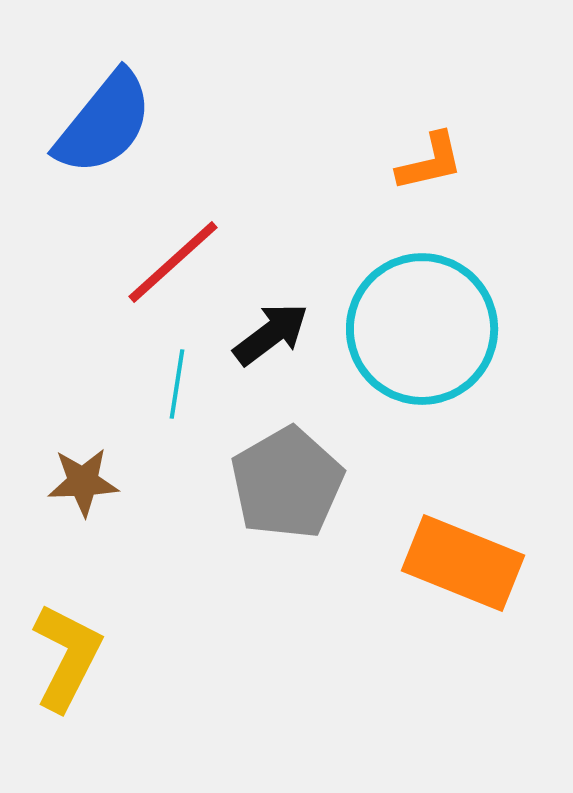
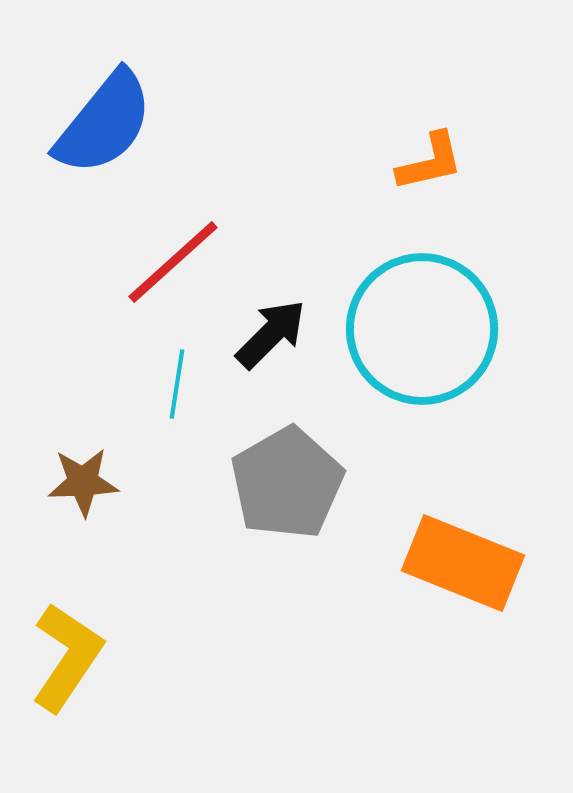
black arrow: rotated 8 degrees counterclockwise
yellow L-shape: rotated 7 degrees clockwise
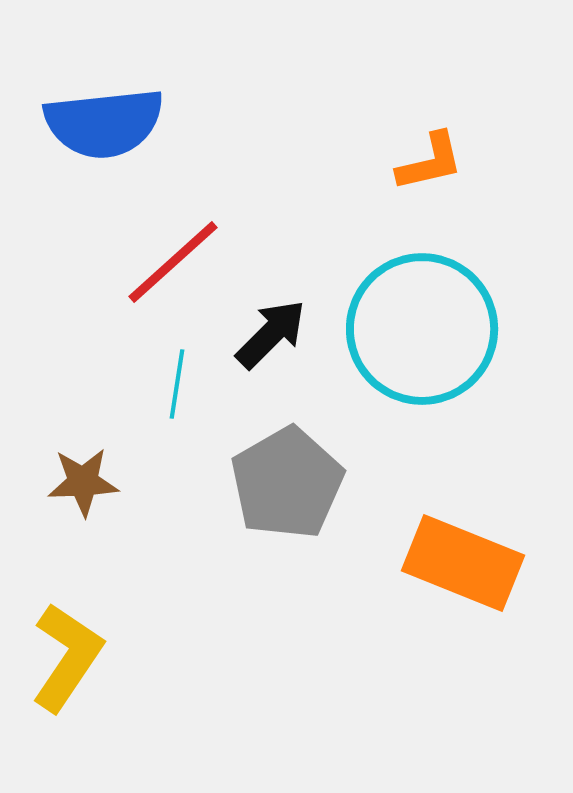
blue semicircle: rotated 45 degrees clockwise
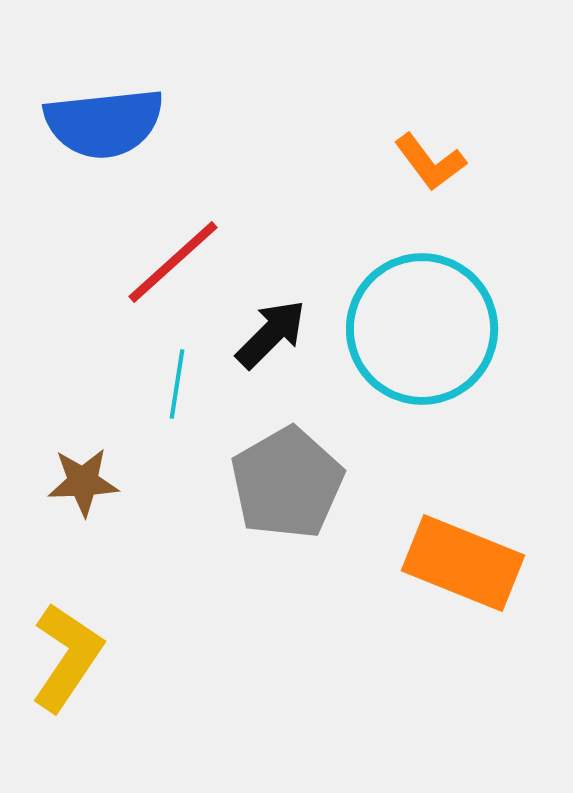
orange L-shape: rotated 66 degrees clockwise
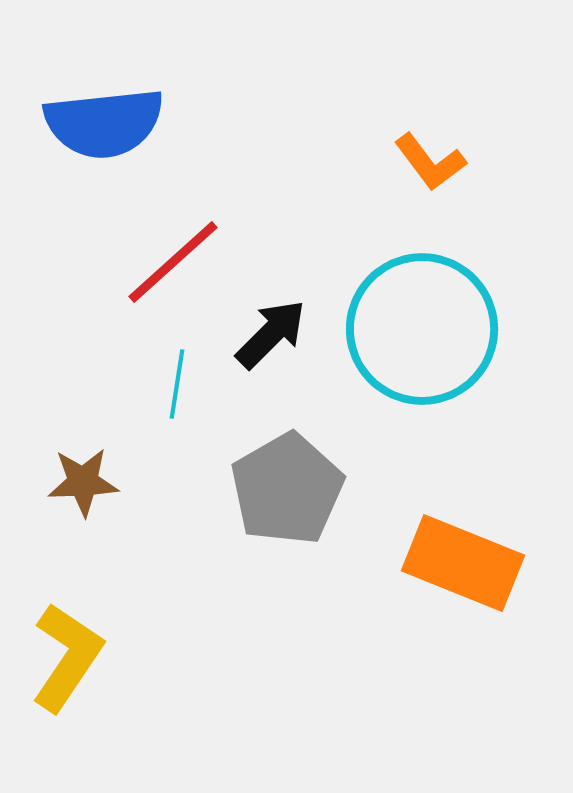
gray pentagon: moved 6 px down
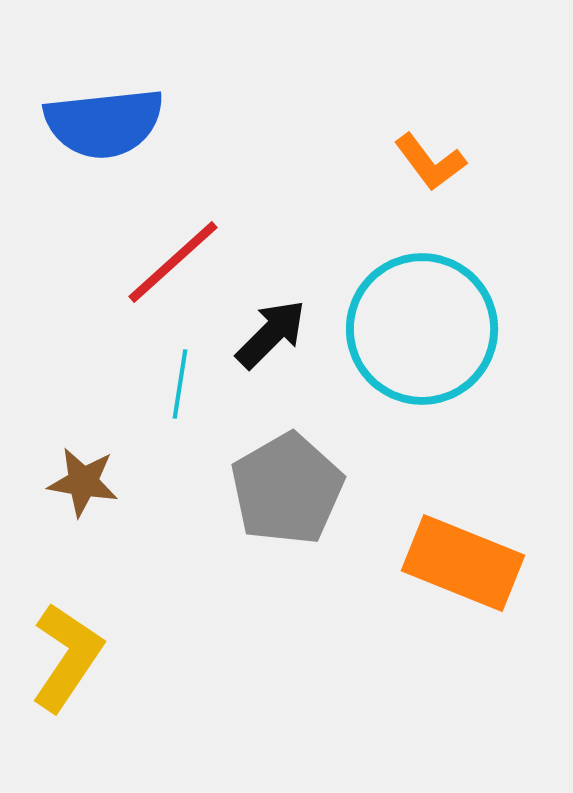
cyan line: moved 3 px right
brown star: rotated 12 degrees clockwise
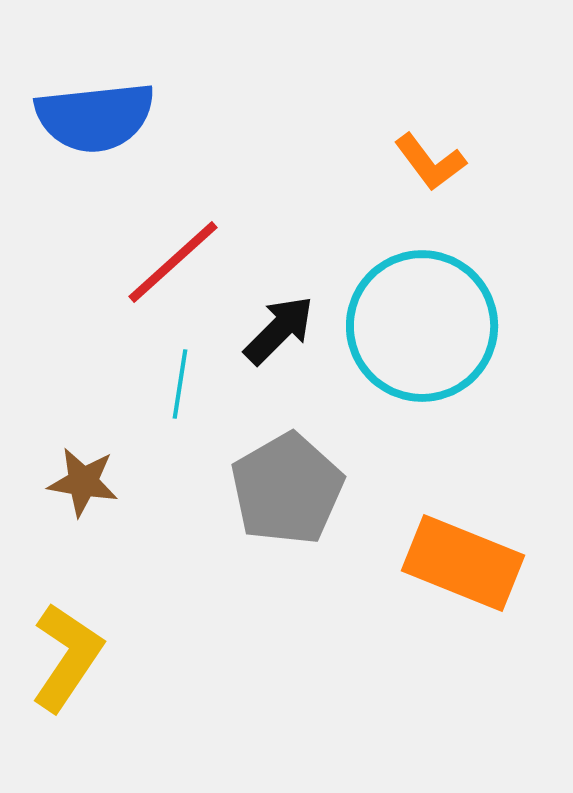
blue semicircle: moved 9 px left, 6 px up
cyan circle: moved 3 px up
black arrow: moved 8 px right, 4 px up
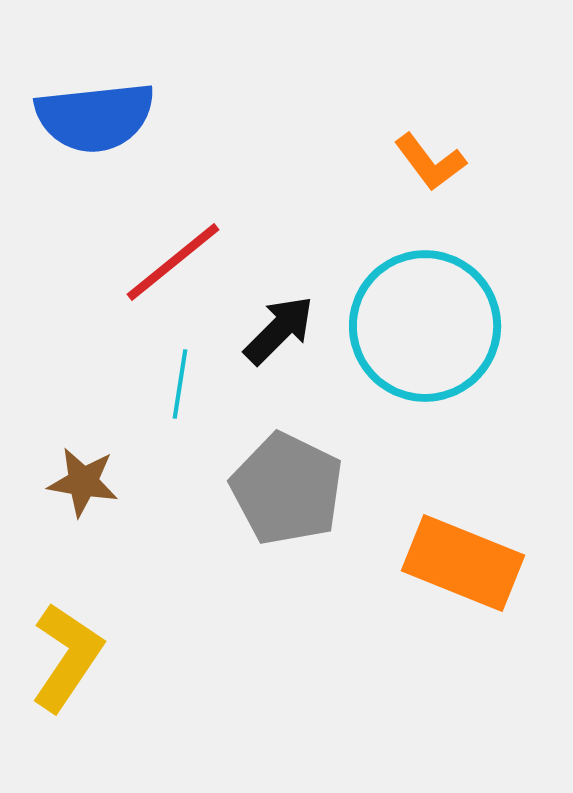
red line: rotated 3 degrees clockwise
cyan circle: moved 3 px right
gray pentagon: rotated 16 degrees counterclockwise
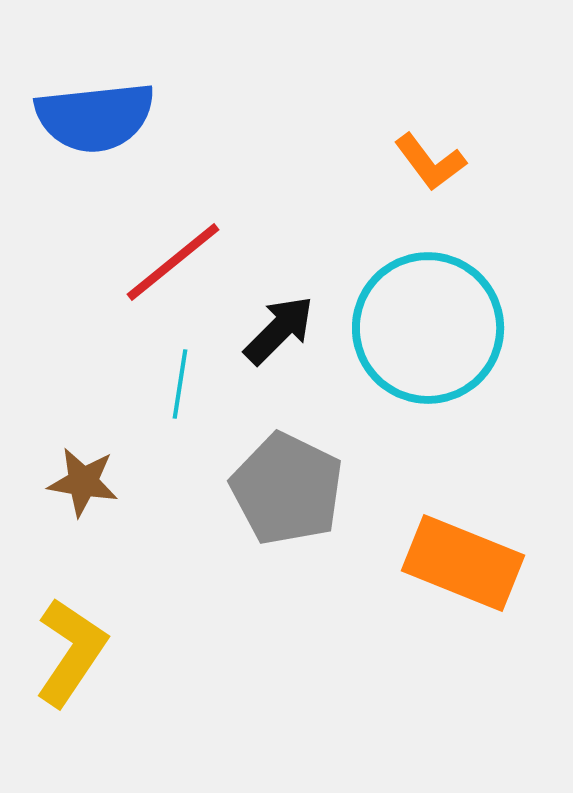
cyan circle: moved 3 px right, 2 px down
yellow L-shape: moved 4 px right, 5 px up
